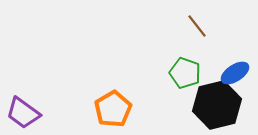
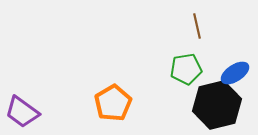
brown line: rotated 25 degrees clockwise
green pentagon: moved 1 px right, 4 px up; rotated 28 degrees counterclockwise
orange pentagon: moved 6 px up
purple trapezoid: moved 1 px left, 1 px up
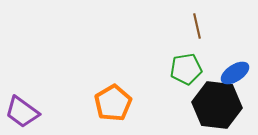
black hexagon: rotated 21 degrees clockwise
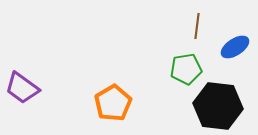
brown line: rotated 20 degrees clockwise
blue ellipse: moved 26 px up
black hexagon: moved 1 px right, 1 px down
purple trapezoid: moved 24 px up
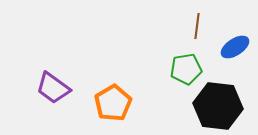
purple trapezoid: moved 31 px right
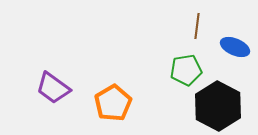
blue ellipse: rotated 56 degrees clockwise
green pentagon: moved 1 px down
black hexagon: rotated 21 degrees clockwise
